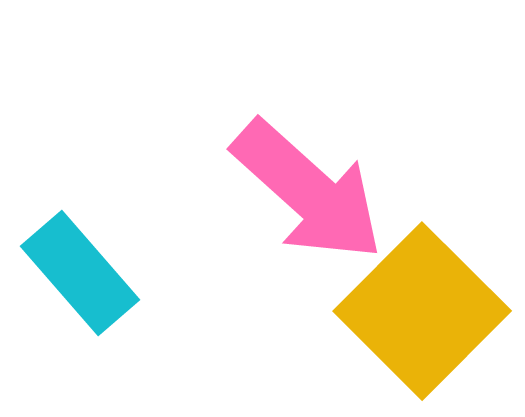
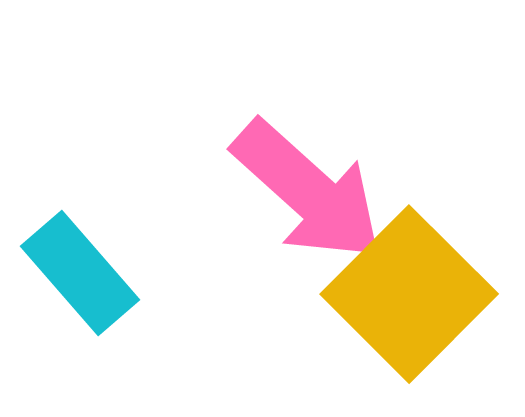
yellow square: moved 13 px left, 17 px up
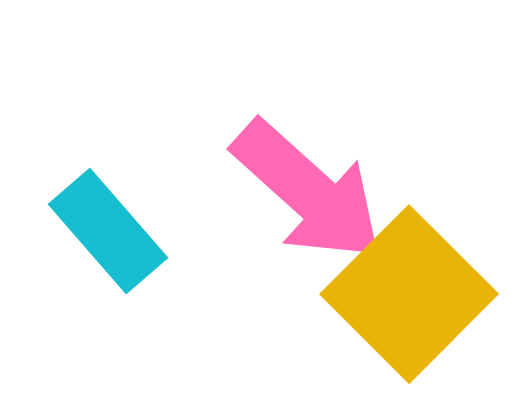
cyan rectangle: moved 28 px right, 42 px up
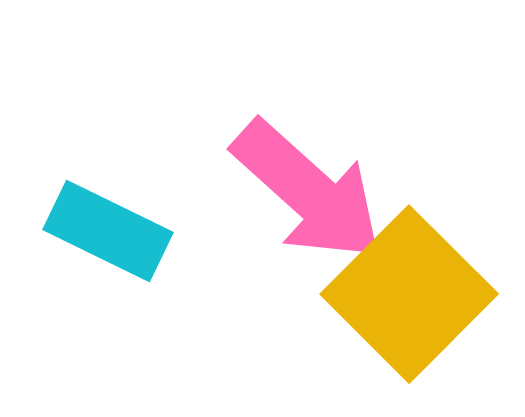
cyan rectangle: rotated 23 degrees counterclockwise
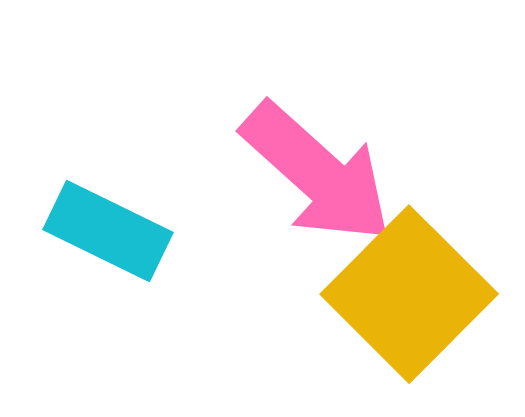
pink arrow: moved 9 px right, 18 px up
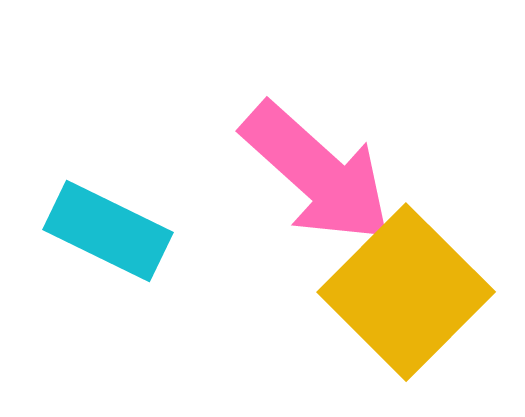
yellow square: moved 3 px left, 2 px up
